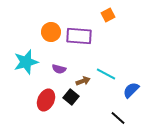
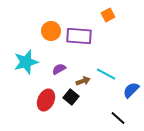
orange circle: moved 1 px up
purple semicircle: rotated 136 degrees clockwise
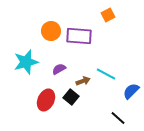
blue semicircle: moved 1 px down
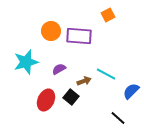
brown arrow: moved 1 px right
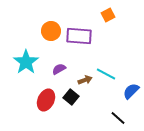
cyan star: rotated 20 degrees counterclockwise
brown arrow: moved 1 px right, 1 px up
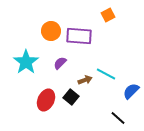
purple semicircle: moved 1 px right, 6 px up; rotated 16 degrees counterclockwise
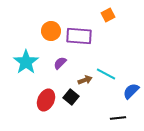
black line: rotated 49 degrees counterclockwise
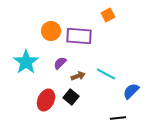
brown arrow: moved 7 px left, 4 px up
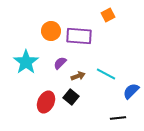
red ellipse: moved 2 px down
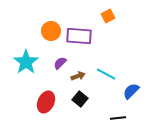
orange square: moved 1 px down
black square: moved 9 px right, 2 px down
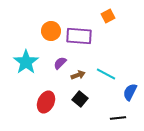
brown arrow: moved 1 px up
blue semicircle: moved 1 px left, 1 px down; rotated 18 degrees counterclockwise
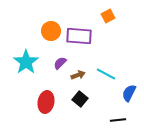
blue semicircle: moved 1 px left, 1 px down
red ellipse: rotated 15 degrees counterclockwise
black line: moved 2 px down
